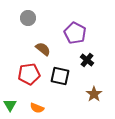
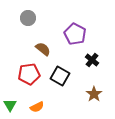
purple pentagon: moved 1 px down
black cross: moved 5 px right
black square: rotated 18 degrees clockwise
orange semicircle: moved 1 px up; rotated 48 degrees counterclockwise
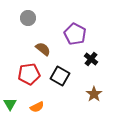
black cross: moved 1 px left, 1 px up
green triangle: moved 1 px up
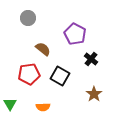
orange semicircle: moved 6 px right; rotated 24 degrees clockwise
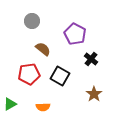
gray circle: moved 4 px right, 3 px down
green triangle: rotated 32 degrees clockwise
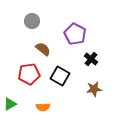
brown star: moved 5 px up; rotated 28 degrees clockwise
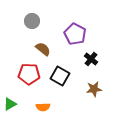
red pentagon: rotated 10 degrees clockwise
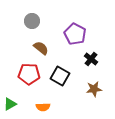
brown semicircle: moved 2 px left, 1 px up
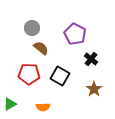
gray circle: moved 7 px down
brown star: rotated 28 degrees counterclockwise
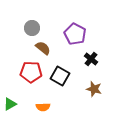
brown semicircle: moved 2 px right
red pentagon: moved 2 px right, 2 px up
brown star: rotated 21 degrees counterclockwise
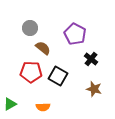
gray circle: moved 2 px left
black square: moved 2 px left
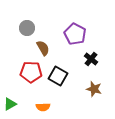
gray circle: moved 3 px left
brown semicircle: rotated 21 degrees clockwise
